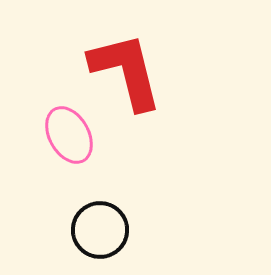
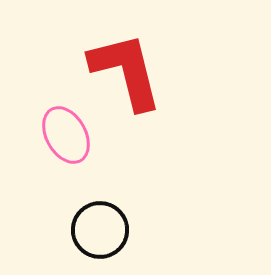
pink ellipse: moved 3 px left
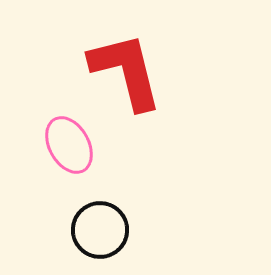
pink ellipse: moved 3 px right, 10 px down
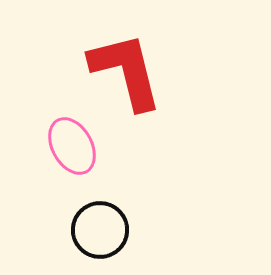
pink ellipse: moved 3 px right, 1 px down
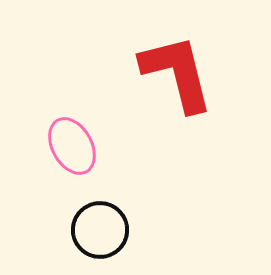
red L-shape: moved 51 px right, 2 px down
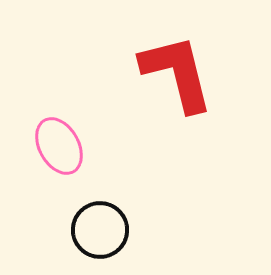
pink ellipse: moved 13 px left
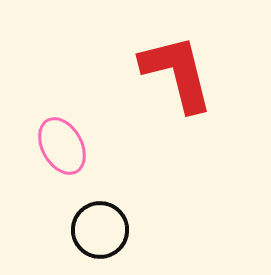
pink ellipse: moved 3 px right
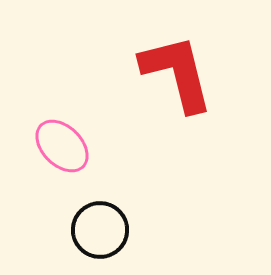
pink ellipse: rotated 16 degrees counterclockwise
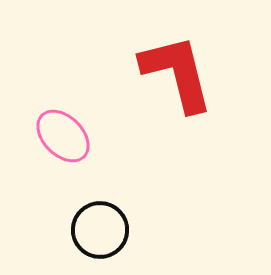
pink ellipse: moved 1 px right, 10 px up
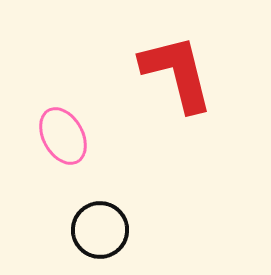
pink ellipse: rotated 16 degrees clockwise
